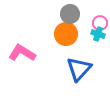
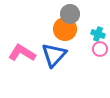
pink circle: moved 26 px down
orange circle: moved 1 px left, 5 px up
blue triangle: moved 25 px left, 14 px up
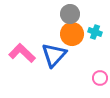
orange circle: moved 7 px right, 5 px down
cyan cross: moved 3 px left, 2 px up
pink circle: moved 29 px down
pink L-shape: rotated 12 degrees clockwise
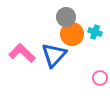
gray circle: moved 4 px left, 3 px down
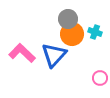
gray circle: moved 2 px right, 2 px down
